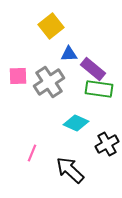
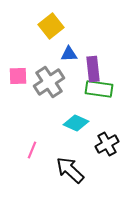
purple rectangle: rotated 45 degrees clockwise
pink line: moved 3 px up
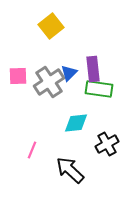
blue triangle: moved 19 px down; rotated 42 degrees counterclockwise
cyan diamond: rotated 30 degrees counterclockwise
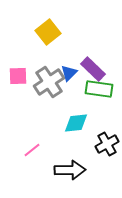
yellow square: moved 3 px left, 6 px down
purple rectangle: rotated 40 degrees counterclockwise
pink line: rotated 30 degrees clockwise
black arrow: rotated 136 degrees clockwise
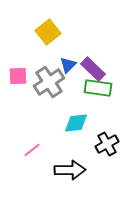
blue triangle: moved 1 px left, 8 px up
green rectangle: moved 1 px left, 1 px up
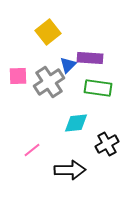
purple rectangle: moved 3 px left, 11 px up; rotated 40 degrees counterclockwise
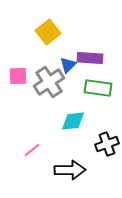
cyan diamond: moved 3 px left, 2 px up
black cross: rotated 10 degrees clockwise
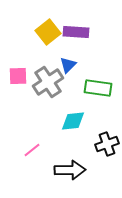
purple rectangle: moved 14 px left, 26 px up
gray cross: moved 1 px left
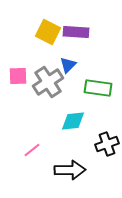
yellow square: rotated 25 degrees counterclockwise
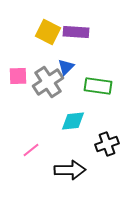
blue triangle: moved 2 px left, 2 px down
green rectangle: moved 2 px up
pink line: moved 1 px left
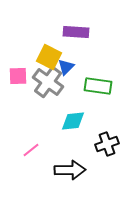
yellow square: moved 1 px right, 25 px down
gray cross: rotated 20 degrees counterclockwise
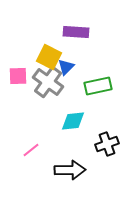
green rectangle: rotated 20 degrees counterclockwise
